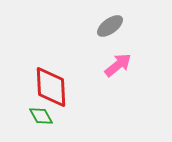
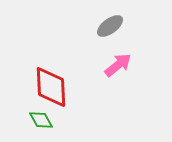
green diamond: moved 4 px down
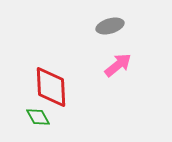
gray ellipse: rotated 20 degrees clockwise
green diamond: moved 3 px left, 3 px up
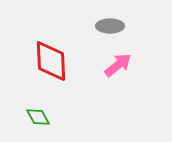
gray ellipse: rotated 16 degrees clockwise
red diamond: moved 26 px up
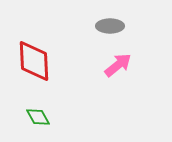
red diamond: moved 17 px left
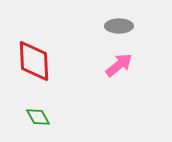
gray ellipse: moved 9 px right
pink arrow: moved 1 px right
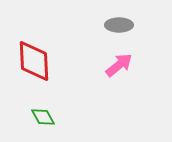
gray ellipse: moved 1 px up
green diamond: moved 5 px right
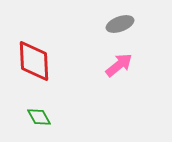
gray ellipse: moved 1 px right, 1 px up; rotated 20 degrees counterclockwise
green diamond: moved 4 px left
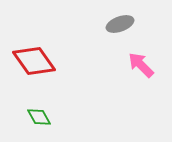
red diamond: rotated 33 degrees counterclockwise
pink arrow: moved 22 px right; rotated 96 degrees counterclockwise
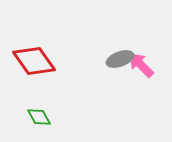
gray ellipse: moved 35 px down
